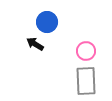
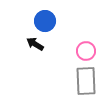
blue circle: moved 2 px left, 1 px up
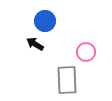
pink circle: moved 1 px down
gray rectangle: moved 19 px left, 1 px up
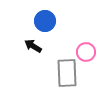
black arrow: moved 2 px left, 2 px down
gray rectangle: moved 7 px up
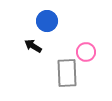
blue circle: moved 2 px right
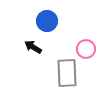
black arrow: moved 1 px down
pink circle: moved 3 px up
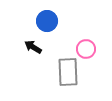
gray rectangle: moved 1 px right, 1 px up
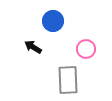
blue circle: moved 6 px right
gray rectangle: moved 8 px down
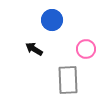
blue circle: moved 1 px left, 1 px up
black arrow: moved 1 px right, 2 px down
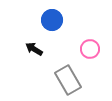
pink circle: moved 4 px right
gray rectangle: rotated 28 degrees counterclockwise
